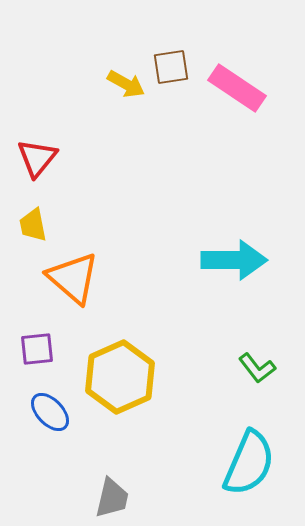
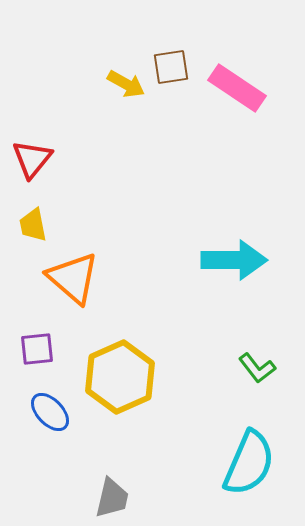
red triangle: moved 5 px left, 1 px down
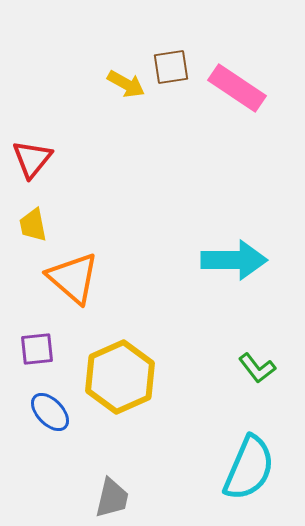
cyan semicircle: moved 5 px down
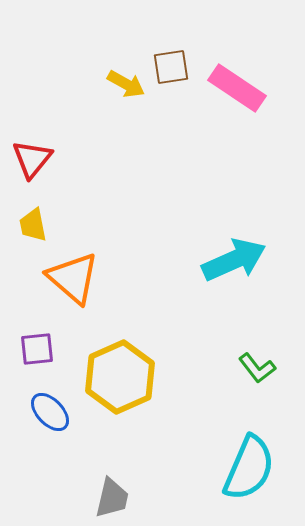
cyan arrow: rotated 24 degrees counterclockwise
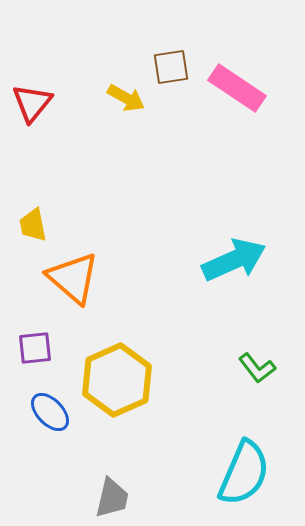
yellow arrow: moved 14 px down
red triangle: moved 56 px up
purple square: moved 2 px left, 1 px up
yellow hexagon: moved 3 px left, 3 px down
cyan semicircle: moved 5 px left, 5 px down
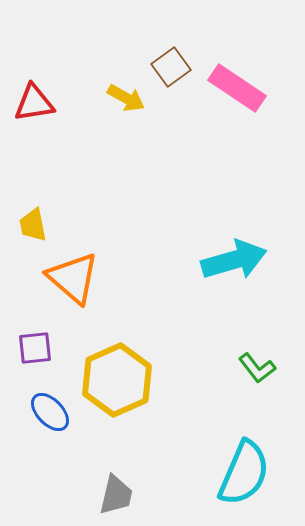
brown square: rotated 27 degrees counterclockwise
red triangle: moved 2 px right; rotated 42 degrees clockwise
cyan arrow: rotated 8 degrees clockwise
gray trapezoid: moved 4 px right, 3 px up
